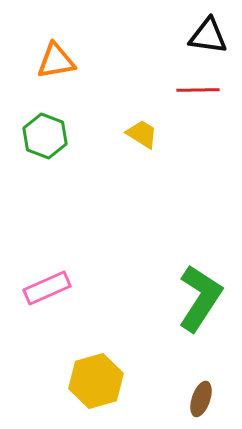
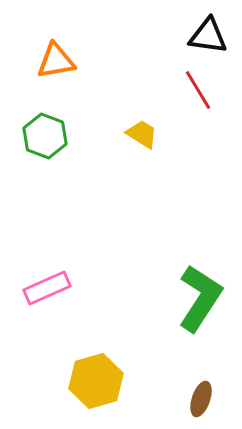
red line: rotated 60 degrees clockwise
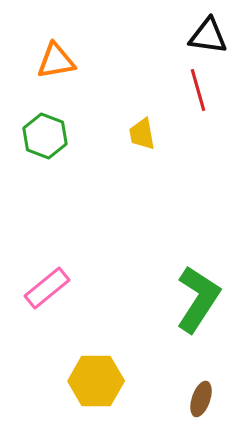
red line: rotated 15 degrees clockwise
yellow trapezoid: rotated 132 degrees counterclockwise
pink rectangle: rotated 15 degrees counterclockwise
green L-shape: moved 2 px left, 1 px down
yellow hexagon: rotated 16 degrees clockwise
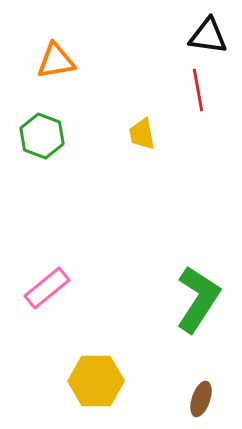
red line: rotated 6 degrees clockwise
green hexagon: moved 3 px left
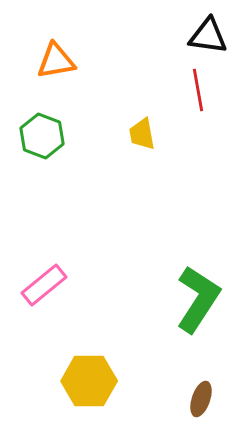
pink rectangle: moved 3 px left, 3 px up
yellow hexagon: moved 7 px left
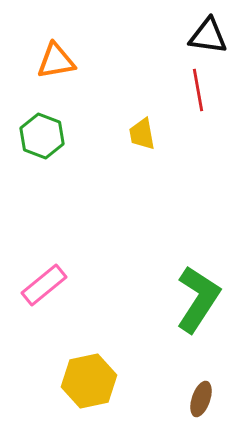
yellow hexagon: rotated 12 degrees counterclockwise
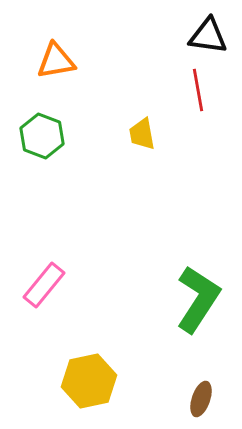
pink rectangle: rotated 12 degrees counterclockwise
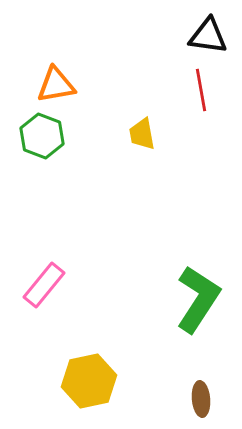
orange triangle: moved 24 px down
red line: moved 3 px right
brown ellipse: rotated 24 degrees counterclockwise
